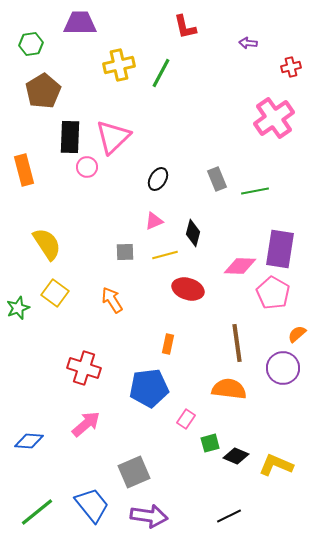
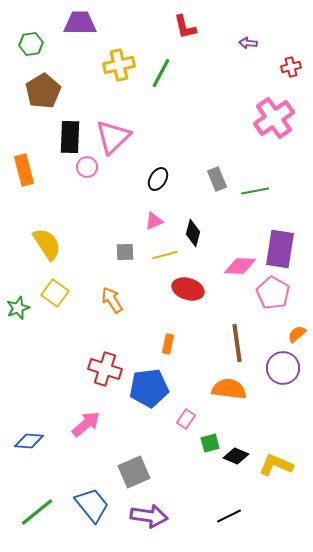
red cross at (84, 368): moved 21 px right, 1 px down
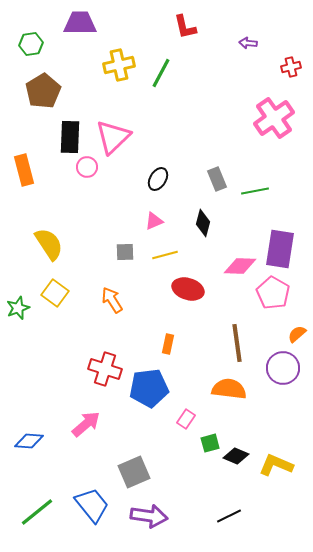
black diamond at (193, 233): moved 10 px right, 10 px up
yellow semicircle at (47, 244): moved 2 px right
